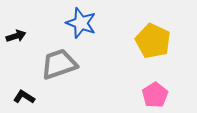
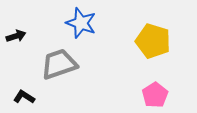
yellow pentagon: rotated 8 degrees counterclockwise
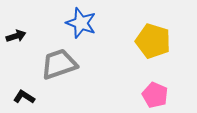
pink pentagon: rotated 15 degrees counterclockwise
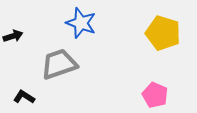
black arrow: moved 3 px left
yellow pentagon: moved 10 px right, 8 px up
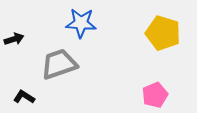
blue star: rotated 16 degrees counterclockwise
black arrow: moved 1 px right, 3 px down
pink pentagon: rotated 25 degrees clockwise
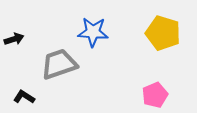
blue star: moved 12 px right, 9 px down
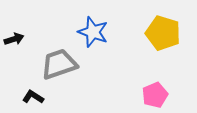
blue star: rotated 16 degrees clockwise
black L-shape: moved 9 px right
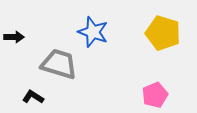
black arrow: moved 2 px up; rotated 18 degrees clockwise
gray trapezoid: rotated 36 degrees clockwise
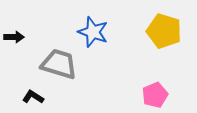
yellow pentagon: moved 1 px right, 2 px up
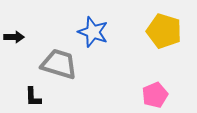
black L-shape: rotated 125 degrees counterclockwise
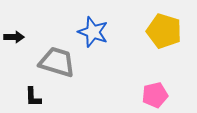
gray trapezoid: moved 2 px left, 2 px up
pink pentagon: rotated 10 degrees clockwise
